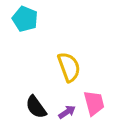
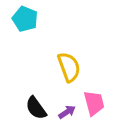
black semicircle: moved 1 px down
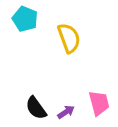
yellow semicircle: moved 29 px up
pink trapezoid: moved 5 px right
purple arrow: moved 1 px left
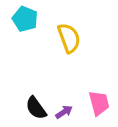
purple arrow: moved 2 px left
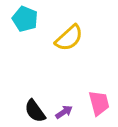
yellow semicircle: rotated 68 degrees clockwise
black semicircle: moved 1 px left, 3 px down
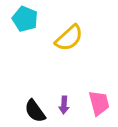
purple arrow: moved 7 px up; rotated 126 degrees clockwise
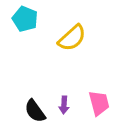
yellow semicircle: moved 3 px right
